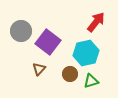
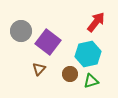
cyan hexagon: moved 2 px right, 1 px down
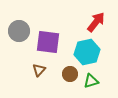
gray circle: moved 2 px left
purple square: rotated 30 degrees counterclockwise
cyan hexagon: moved 1 px left, 2 px up
brown triangle: moved 1 px down
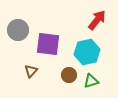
red arrow: moved 1 px right, 2 px up
gray circle: moved 1 px left, 1 px up
purple square: moved 2 px down
brown triangle: moved 8 px left, 1 px down
brown circle: moved 1 px left, 1 px down
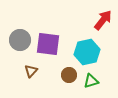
red arrow: moved 6 px right
gray circle: moved 2 px right, 10 px down
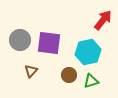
purple square: moved 1 px right, 1 px up
cyan hexagon: moved 1 px right
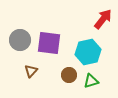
red arrow: moved 1 px up
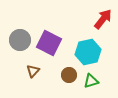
purple square: rotated 20 degrees clockwise
brown triangle: moved 2 px right
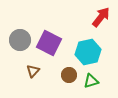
red arrow: moved 2 px left, 2 px up
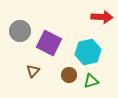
red arrow: moved 1 px right; rotated 55 degrees clockwise
gray circle: moved 9 px up
